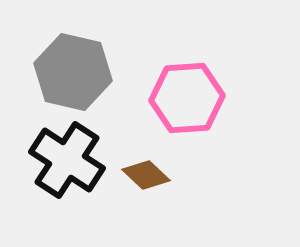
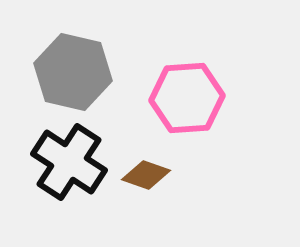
black cross: moved 2 px right, 2 px down
brown diamond: rotated 24 degrees counterclockwise
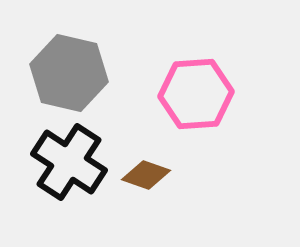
gray hexagon: moved 4 px left, 1 px down
pink hexagon: moved 9 px right, 4 px up
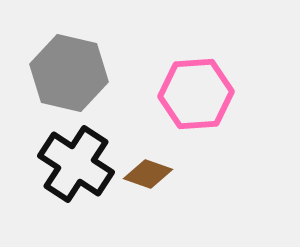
black cross: moved 7 px right, 2 px down
brown diamond: moved 2 px right, 1 px up
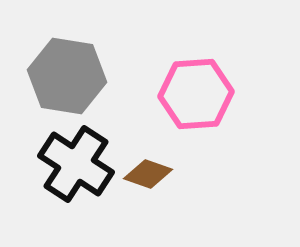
gray hexagon: moved 2 px left, 3 px down; rotated 4 degrees counterclockwise
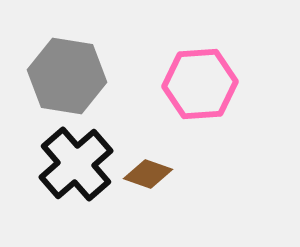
pink hexagon: moved 4 px right, 10 px up
black cross: rotated 16 degrees clockwise
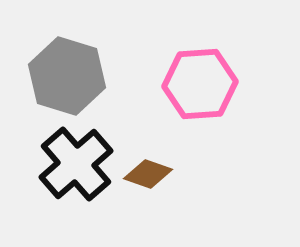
gray hexagon: rotated 8 degrees clockwise
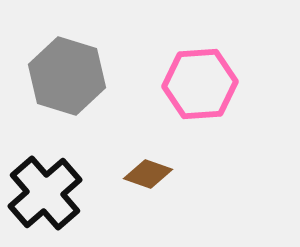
black cross: moved 31 px left, 29 px down
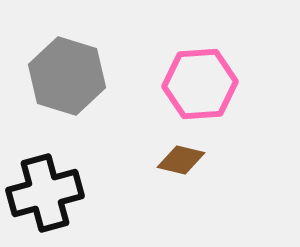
brown diamond: moved 33 px right, 14 px up; rotated 6 degrees counterclockwise
black cross: rotated 26 degrees clockwise
